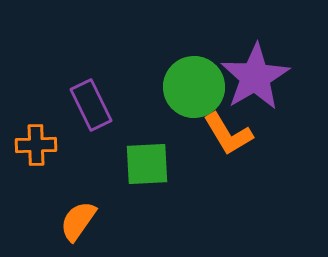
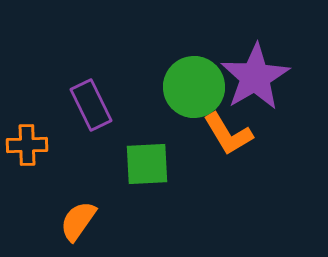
orange cross: moved 9 px left
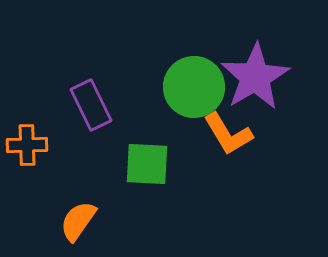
green square: rotated 6 degrees clockwise
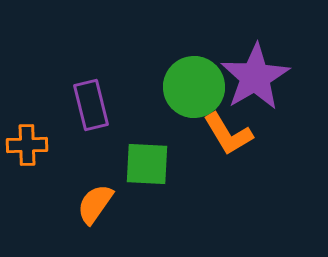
purple rectangle: rotated 12 degrees clockwise
orange semicircle: moved 17 px right, 17 px up
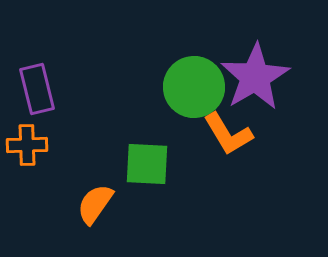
purple rectangle: moved 54 px left, 16 px up
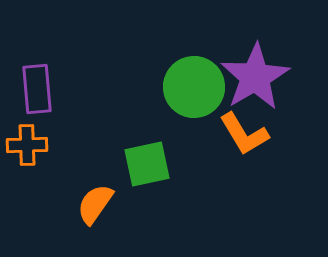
purple rectangle: rotated 9 degrees clockwise
orange L-shape: moved 16 px right
green square: rotated 15 degrees counterclockwise
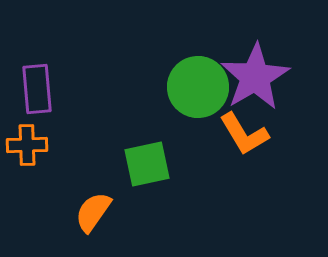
green circle: moved 4 px right
orange semicircle: moved 2 px left, 8 px down
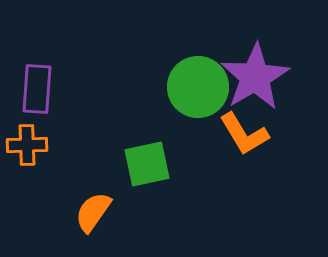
purple rectangle: rotated 9 degrees clockwise
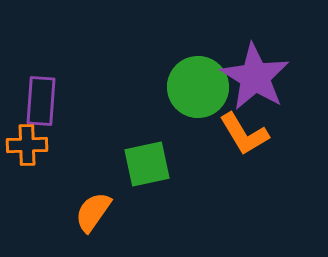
purple star: rotated 10 degrees counterclockwise
purple rectangle: moved 4 px right, 12 px down
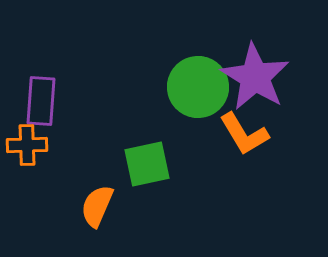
orange semicircle: moved 4 px right, 6 px up; rotated 12 degrees counterclockwise
